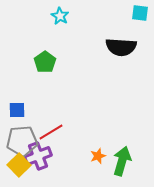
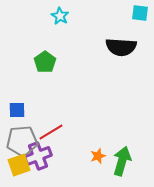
yellow square: rotated 25 degrees clockwise
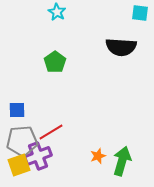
cyan star: moved 3 px left, 4 px up
green pentagon: moved 10 px right
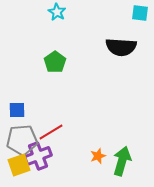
gray pentagon: moved 1 px up
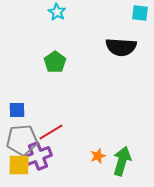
yellow square: rotated 20 degrees clockwise
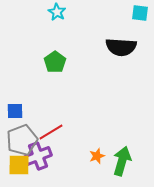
blue square: moved 2 px left, 1 px down
gray pentagon: rotated 16 degrees counterclockwise
orange star: moved 1 px left
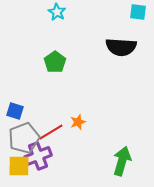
cyan square: moved 2 px left, 1 px up
blue square: rotated 18 degrees clockwise
gray pentagon: moved 2 px right, 2 px up
orange star: moved 19 px left, 34 px up
yellow square: moved 1 px down
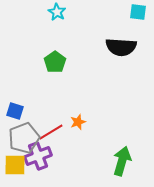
yellow square: moved 4 px left, 1 px up
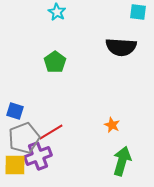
orange star: moved 34 px right, 3 px down; rotated 28 degrees counterclockwise
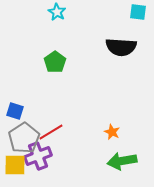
orange star: moved 7 px down
gray pentagon: rotated 12 degrees counterclockwise
green arrow: rotated 116 degrees counterclockwise
